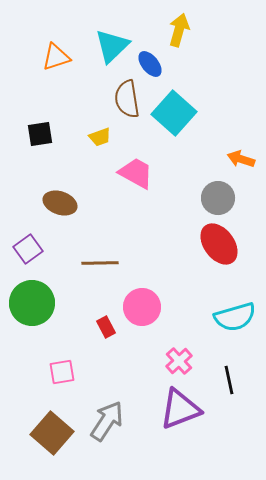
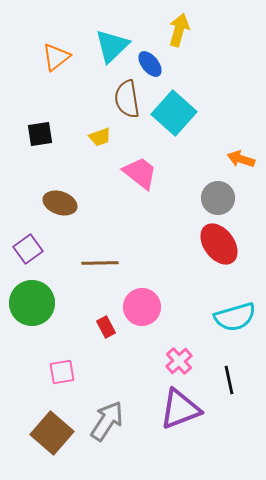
orange triangle: rotated 20 degrees counterclockwise
pink trapezoid: moved 4 px right; rotated 9 degrees clockwise
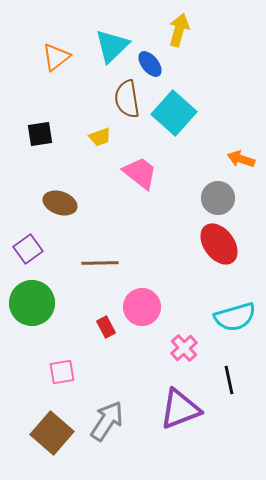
pink cross: moved 5 px right, 13 px up
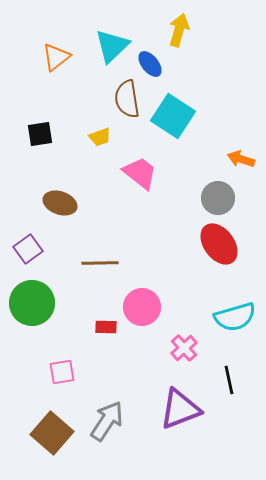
cyan square: moved 1 px left, 3 px down; rotated 9 degrees counterclockwise
red rectangle: rotated 60 degrees counterclockwise
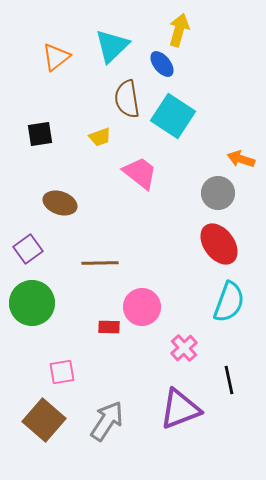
blue ellipse: moved 12 px right
gray circle: moved 5 px up
cyan semicircle: moved 6 px left, 15 px up; rotated 54 degrees counterclockwise
red rectangle: moved 3 px right
brown square: moved 8 px left, 13 px up
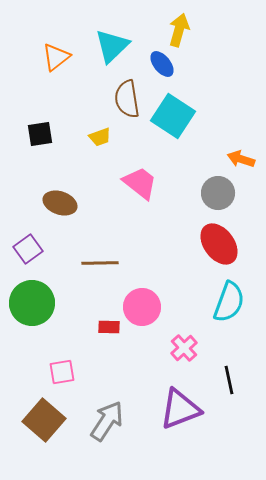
pink trapezoid: moved 10 px down
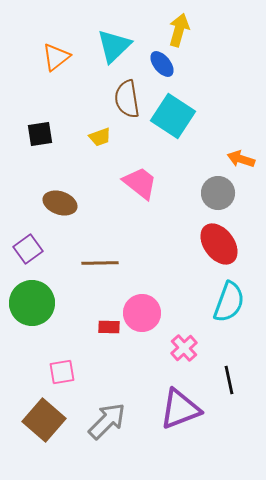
cyan triangle: moved 2 px right
pink circle: moved 6 px down
gray arrow: rotated 12 degrees clockwise
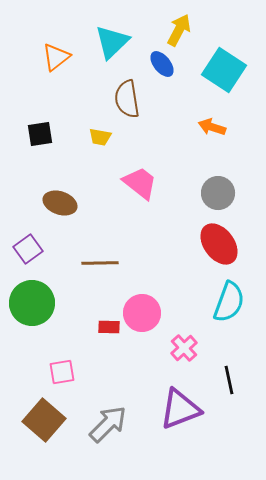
yellow arrow: rotated 12 degrees clockwise
cyan triangle: moved 2 px left, 4 px up
cyan square: moved 51 px right, 46 px up
yellow trapezoid: rotated 30 degrees clockwise
orange arrow: moved 29 px left, 32 px up
gray arrow: moved 1 px right, 3 px down
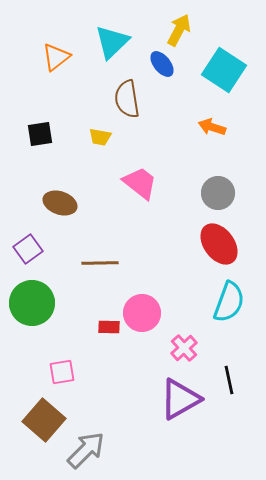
purple triangle: moved 10 px up; rotated 9 degrees counterclockwise
gray arrow: moved 22 px left, 26 px down
